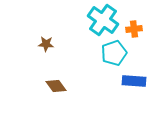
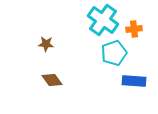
brown diamond: moved 4 px left, 6 px up
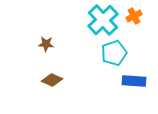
cyan cross: rotated 12 degrees clockwise
orange cross: moved 13 px up; rotated 21 degrees counterclockwise
brown diamond: rotated 30 degrees counterclockwise
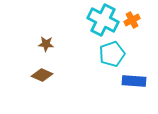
orange cross: moved 2 px left, 4 px down
cyan cross: rotated 20 degrees counterclockwise
cyan pentagon: moved 2 px left, 1 px down
brown diamond: moved 10 px left, 5 px up
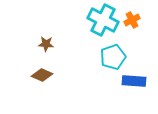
cyan pentagon: moved 1 px right, 3 px down
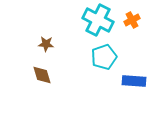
cyan cross: moved 5 px left
cyan pentagon: moved 9 px left
brown diamond: rotated 50 degrees clockwise
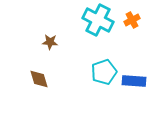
brown star: moved 4 px right, 2 px up
cyan pentagon: moved 15 px down
brown diamond: moved 3 px left, 4 px down
